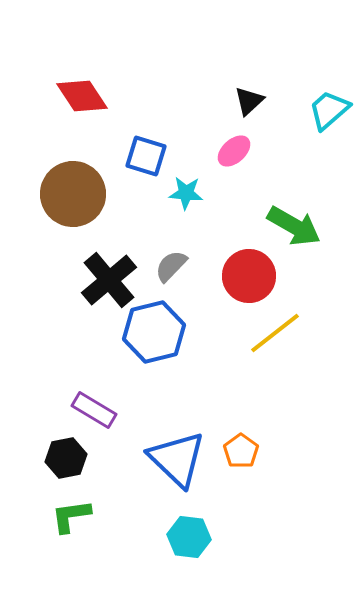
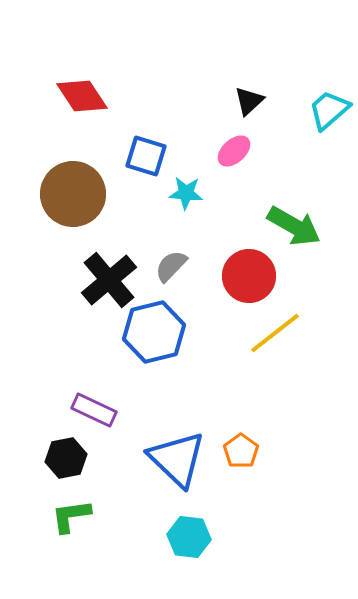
purple rectangle: rotated 6 degrees counterclockwise
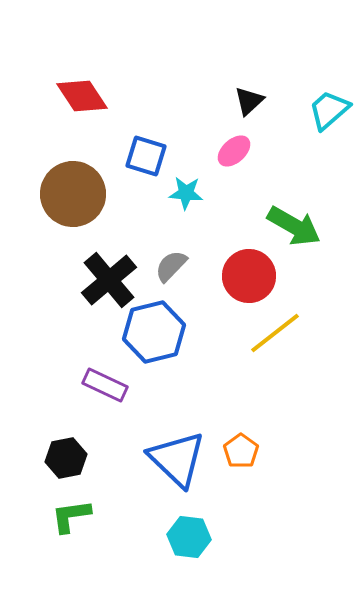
purple rectangle: moved 11 px right, 25 px up
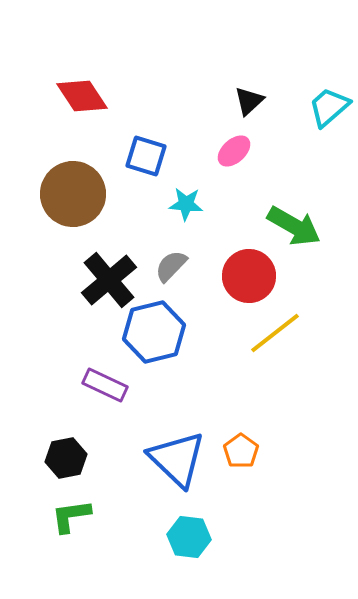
cyan trapezoid: moved 3 px up
cyan star: moved 11 px down
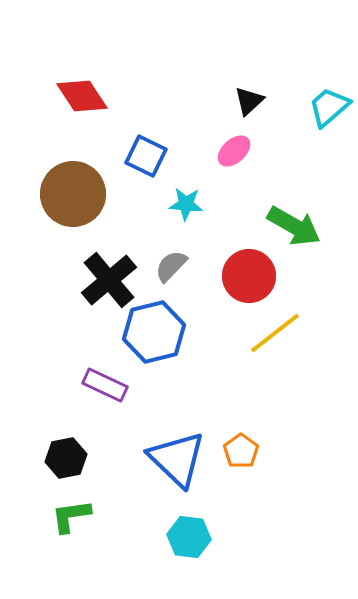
blue square: rotated 9 degrees clockwise
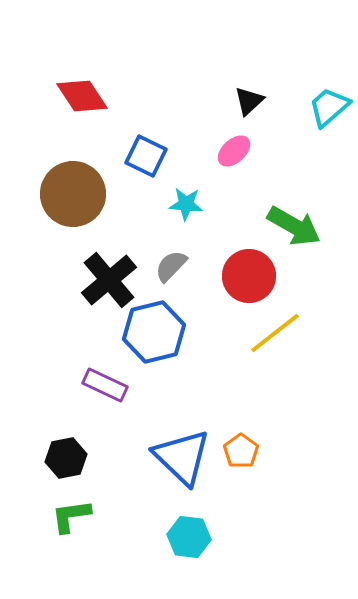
blue triangle: moved 5 px right, 2 px up
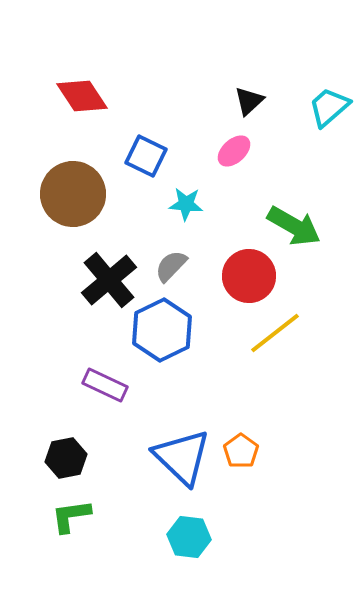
blue hexagon: moved 8 px right, 2 px up; rotated 12 degrees counterclockwise
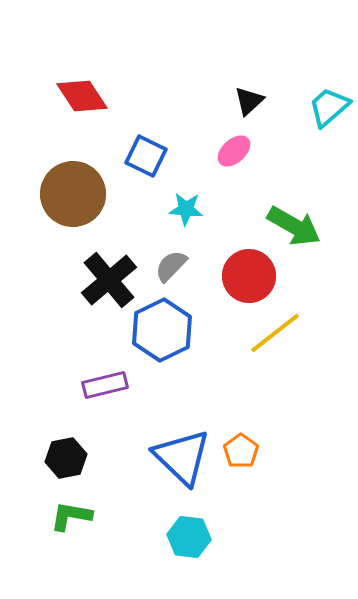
cyan star: moved 5 px down
purple rectangle: rotated 39 degrees counterclockwise
green L-shape: rotated 18 degrees clockwise
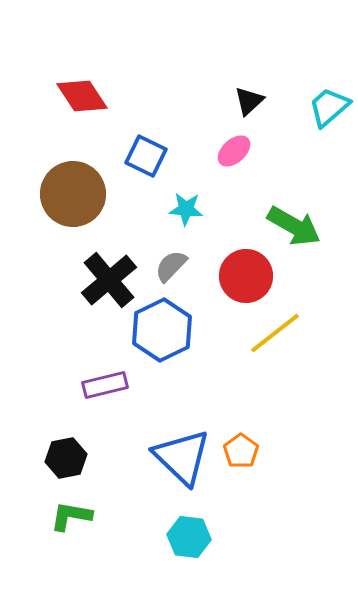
red circle: moved 3 px left
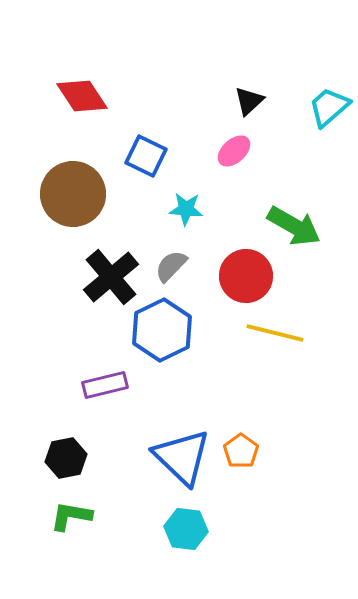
black cross: moved 2 px right, 3 px up
yellow line: rotated 52 degrees clockwise
cyan hexagon: moved 3 px left, 8 px up
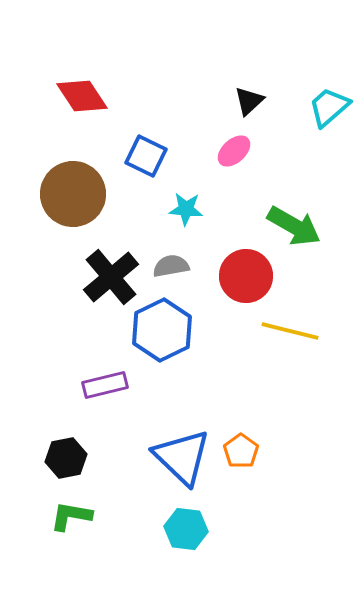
gray semicircle: rotated 36 degrees clockwise
yellow line: moved 15 px right, 2 px up
